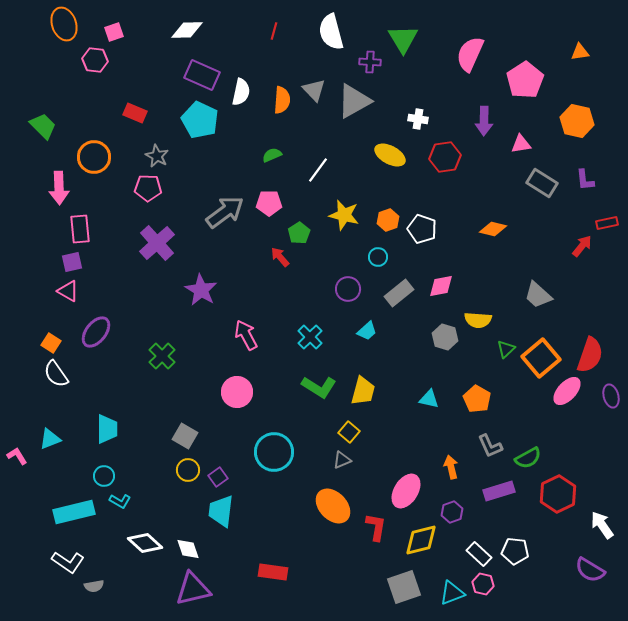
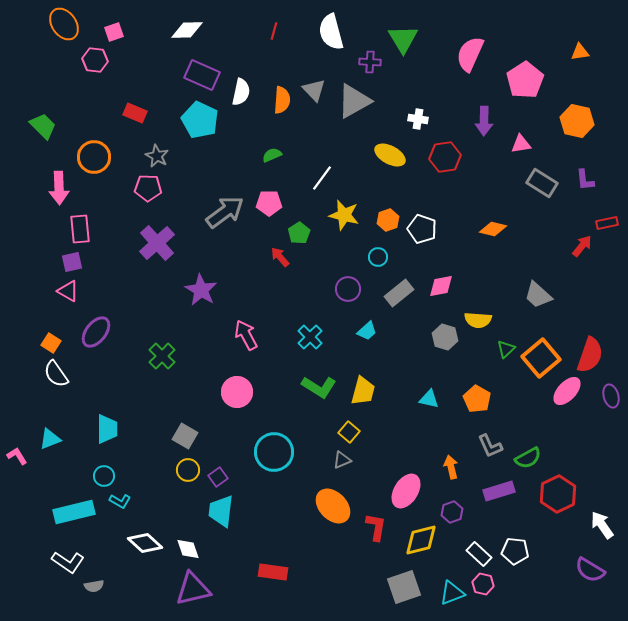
orange ellipse at (64, 24): rotated 16 degrees counterclockwise
white line at (318, 170): moved 4 px right, 8 px down
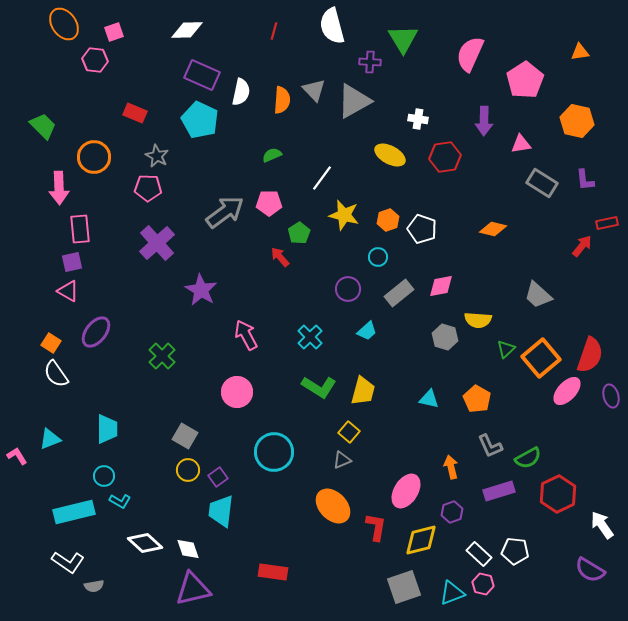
white semicircle at (331, 32): moved 1 px right, 6 px up
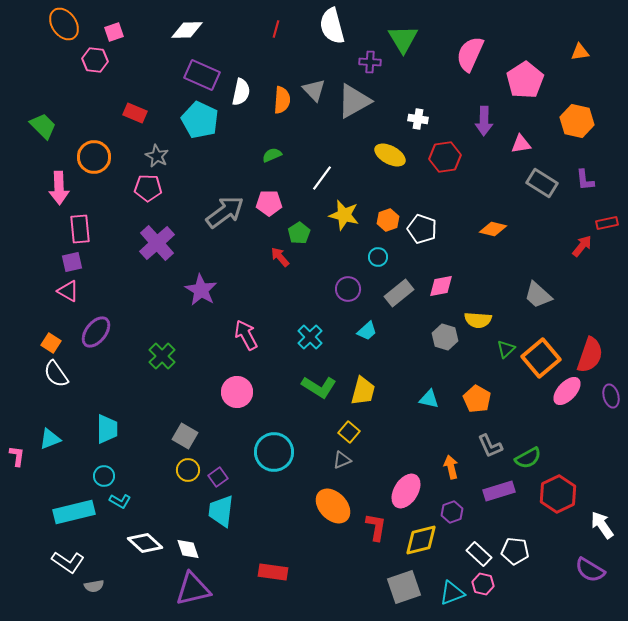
red line at (274, 31): moved 2 px right, 2 px up
pink L-shape at (17, 456): rotated 40 degrees clockwise
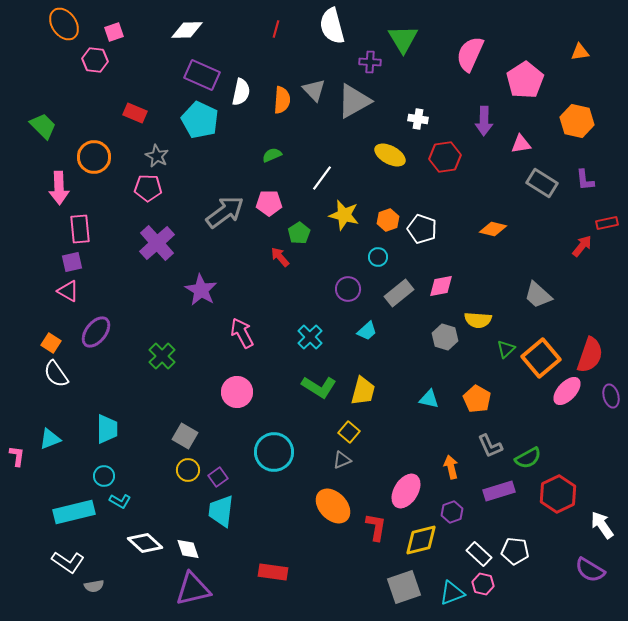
pink arrow at (246, 335): moved 4 px left, 2 px up
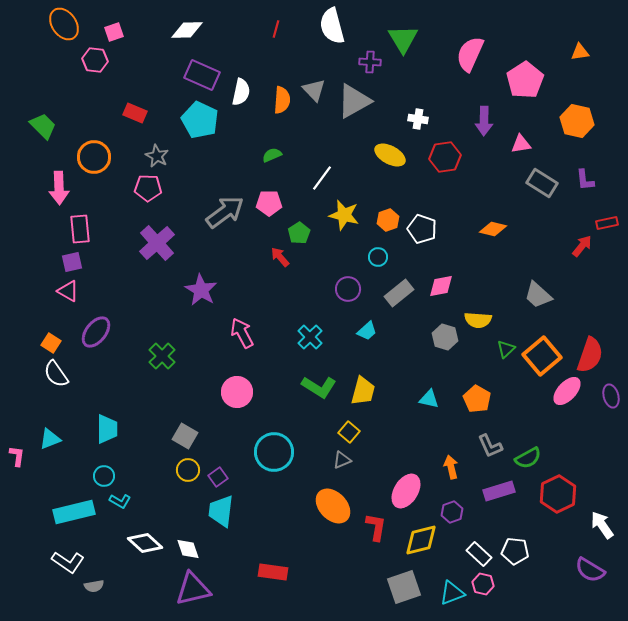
orange square at (541, 358): moved 1 px right, 2 px up
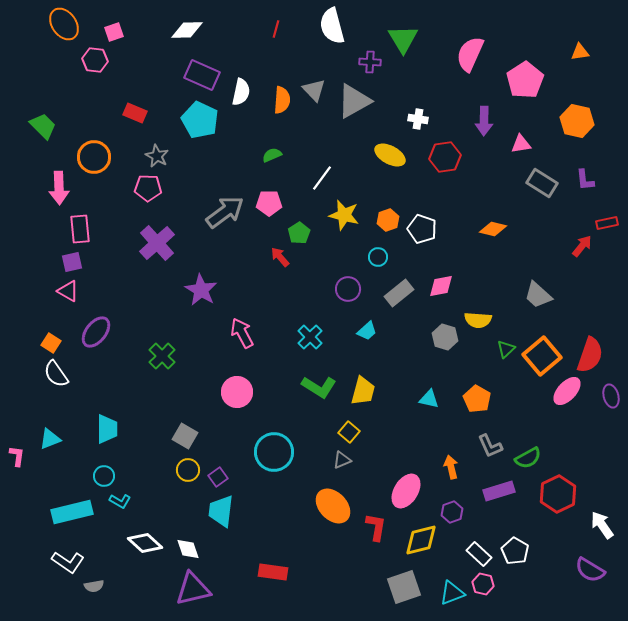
cyan rectangle at (74, 512): moved 2 px left
white pentagon at (515, 551): rotated 24 degrees clockwise
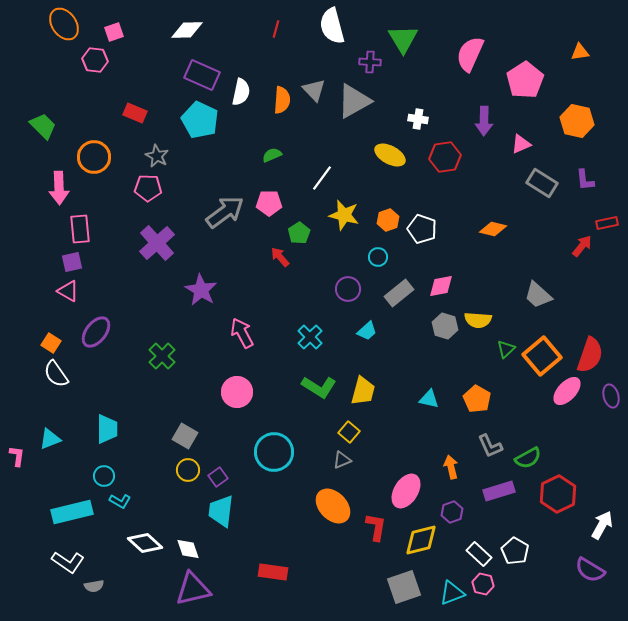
pink triangle at (521, 144): rotated 15 degrees counterclockwise
gray hexagon at (445, 337): moved 11 px up
white arrow at (602, 525): rotated 64 degrees clockwise
